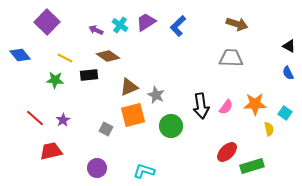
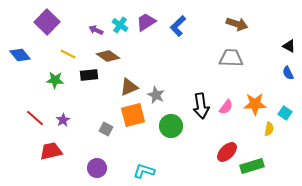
yellow line: moved 3 px right, 4 px up
yellow semicircle: rotated 24 degrees clockwise
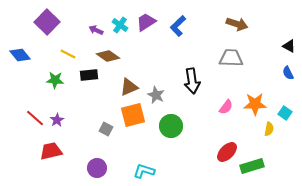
black arrow: moved 9 px left, 25 px up
purple star: moved 6 px left
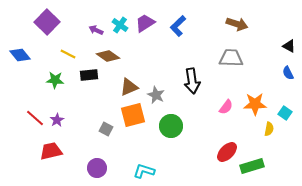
purple trapezoid: moved 1 px left, 1 px down
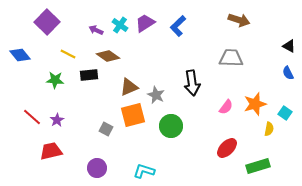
brown arrow: moved 2 px right, 4 px up
black arrow: moved 2 px down
orange star: rotated 15 degrees counterclockwise
red line: moved 3 px left, 1 px up
red ellipse: moved 4 px up
green rectangle: moved 6 px right
